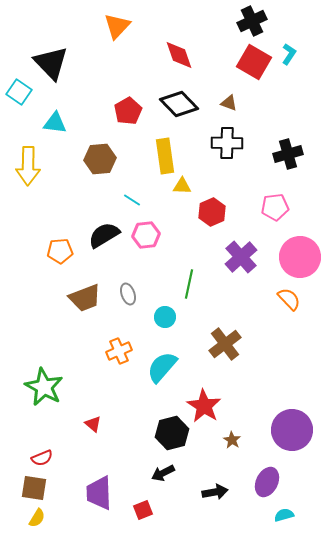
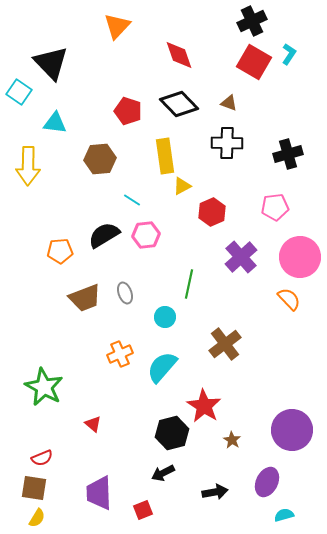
red pentagon at (128, 111): rotated 24 degrees counterclockwise
yellow triangle at (182, 186): rotated 30 degrees counterclockwise
gray ellipse at (128, 294): moved 3 px left, 1 px up
orange cross at (119, 351): moved 1 px right, 3 px down
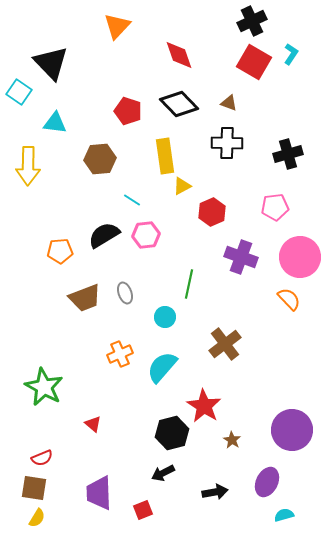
cyan L-shape at (289, 54): moved 2 px right
purple cross at (241, 257): rotated 28 degrees counterclockwise
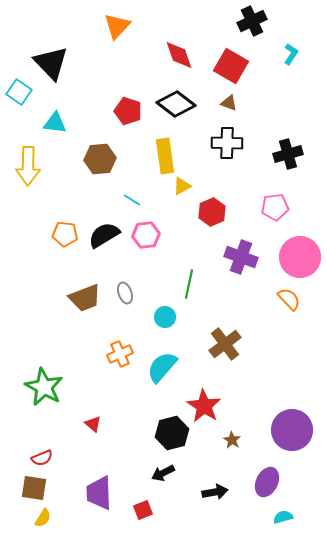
red square at (254, 62): moved 23 px left, 4 px down
black diamond at (179, 104): moved 3 px left; rotated 9 degrees counterclockwise
orange pentagon at (60, 251): moved 5 px right, 17 px up; rotated 10 degrees clockwise
cyan semicircle at (284, 515): moved 1 px left, 2 px down
yellow semicircle at (37, 518): moved 6 px right
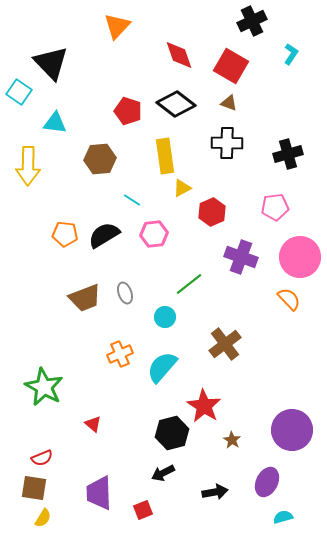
yellow triangle at (182, 186): moved 2 px down
pink hexagon at (146, 235): moved 8 px right, 1 px up
green line at (189, 284): rotated 40 degrees clockwise
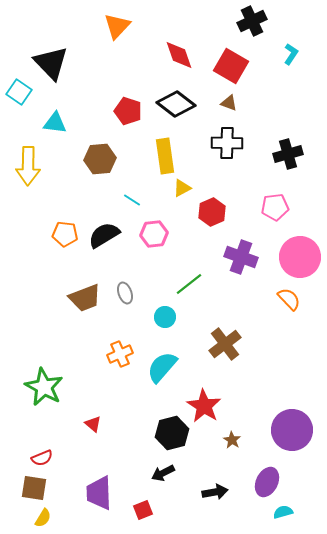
cyan semicircle at (283, 517): moved 5 px up
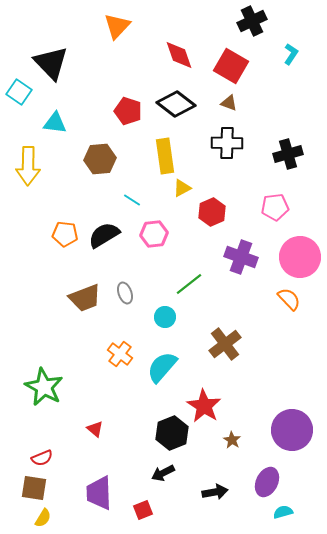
orange cross at (120, 354): rotated 30 degrees counterclockwise
red triangle at (93, 424): moved 2 px right, 5 px down
black hexagon at (172, 433): rotated 8 degrees counterclockwise
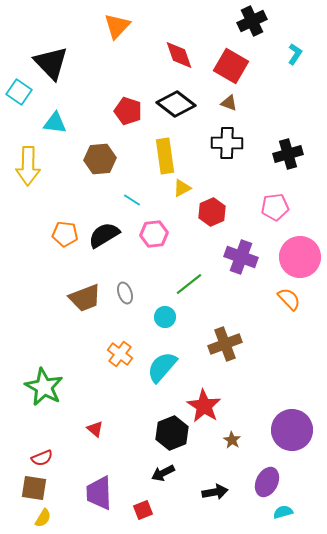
cyan L-shape at (291, 54): moved 4 px right
brown cross at (225, 344): rotated 16 degrees clockwise
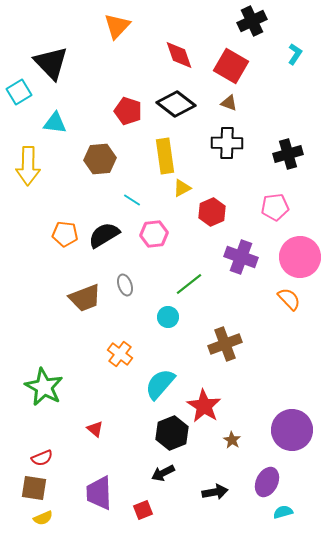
cyan square at (19, 92): rotated 25 degrees clockwise
gray ellipse at (125, 293): moved 8 px up
cyan circle at (165, 317): moved 3 px right
cyan semicircle at (162, 367): moved 2 px left, 17 px down
yellow semicircle at (43, 518): rotated 36 degrees clockwise
